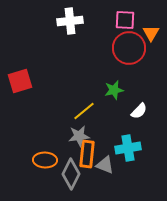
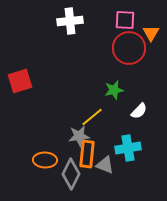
yellow line: moved 8 px right, 6 px down
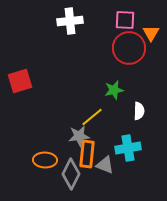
white semicircle: rotated 42 degrees counterclockwise
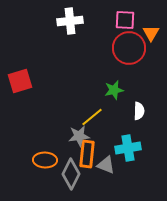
gray triangle: moved 1 px right
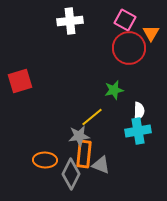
pink square: rotated 25 degrees clockwise
cyan cross: moved 10 px right, 17 px up
orange rectangle: moved 3 px left
gray triangle: moved 5 px left
